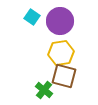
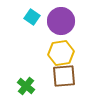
purple circle: moved 1 px right
brown square: rotated 20 degrees counterclockwise
green cross: moved 18 px left, 4 px up
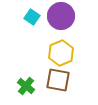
purple circle: moved 5 px up
yellow hexagon: rotated 15 degrees counterclockwise
brown square: moved 6 px left, 4 px down; rotated 15 degrees clockwise
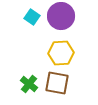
yellow hexagon: rotated 20 degrees clockwise
brown square: moved 1 px left, 3 px down
green cross: moved 3 px right, 2 px up
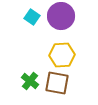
yellow hexagon: moved 1 px right, 2 px down
green cross: moved 1 px right, 3 px up
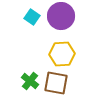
yellow hexagon: moved 1 px up
brown square: moved 1 px left
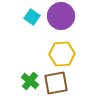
brown square: rotated 20 degrees counterclockwise
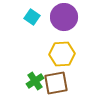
purple circle: moved 3 px right, 1 px down
green cross: moved 5 px right; rotated 18 degrees clockwise
